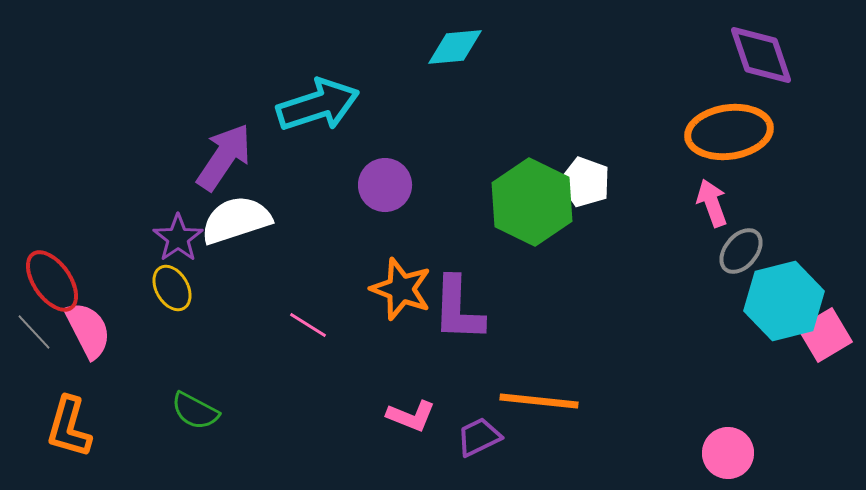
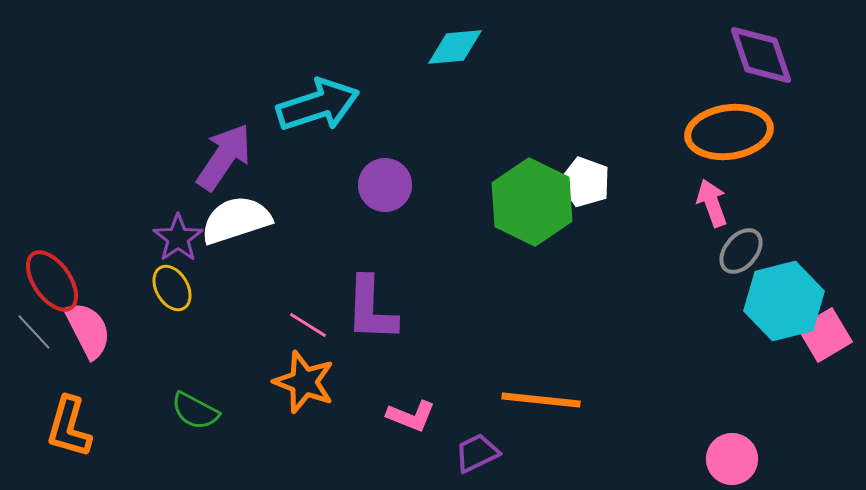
orange star: moved 97 px left, 93 px down
purple L-shape: moved 87 px left
orange line: moved 2 px right, 1 px up
purple trapezoid: moved 2 px left, 16 px down
pink circle: moved 4 px right, 6 px down
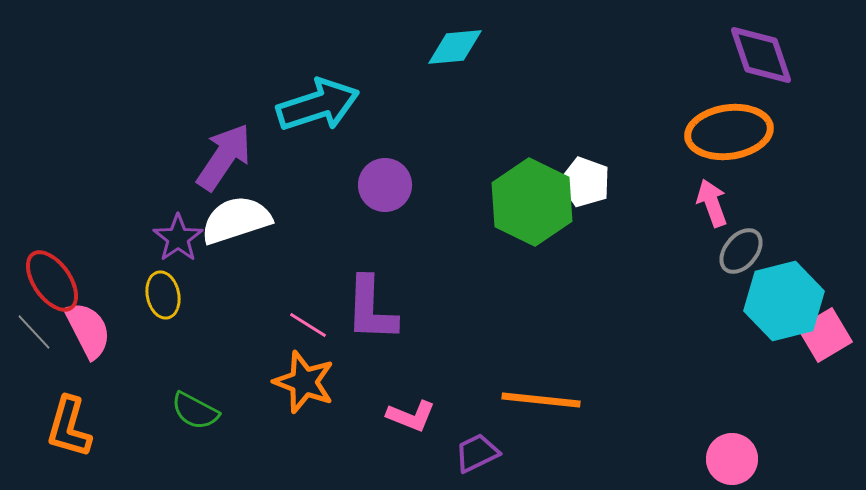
yellow ellipse: moved 9 px left, 7 px down; rotated 18 degrees clockwise
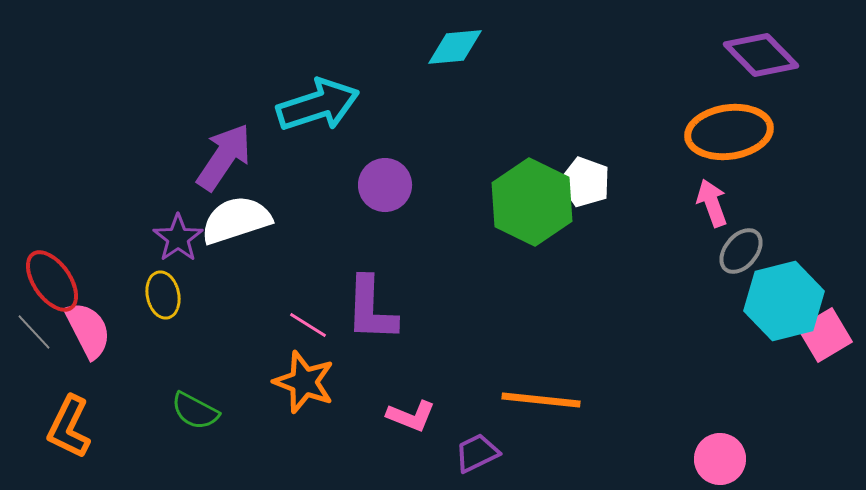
purple diamond: rotated 26 degrees counterclockwise
orange L-shape: rotated 10 degrees clockwise
pink circle: moved 12 px left
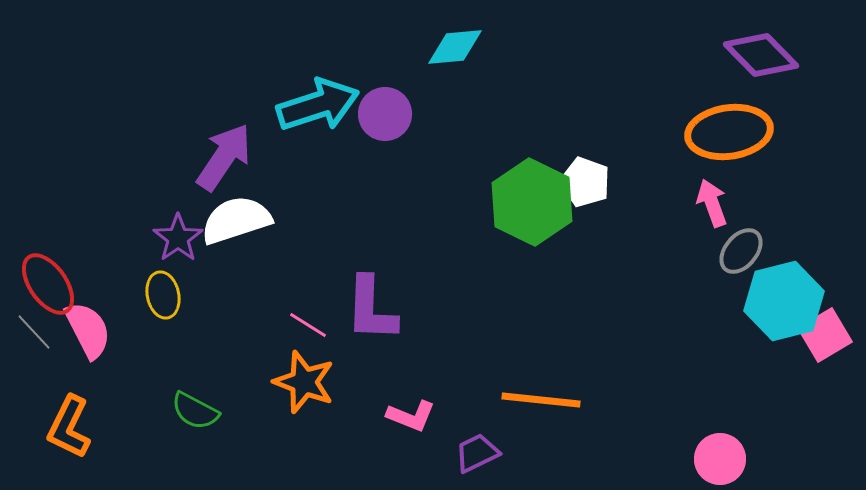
purple circle: moved 71 px up
red ellipse: moved 4 px left, 3 px down
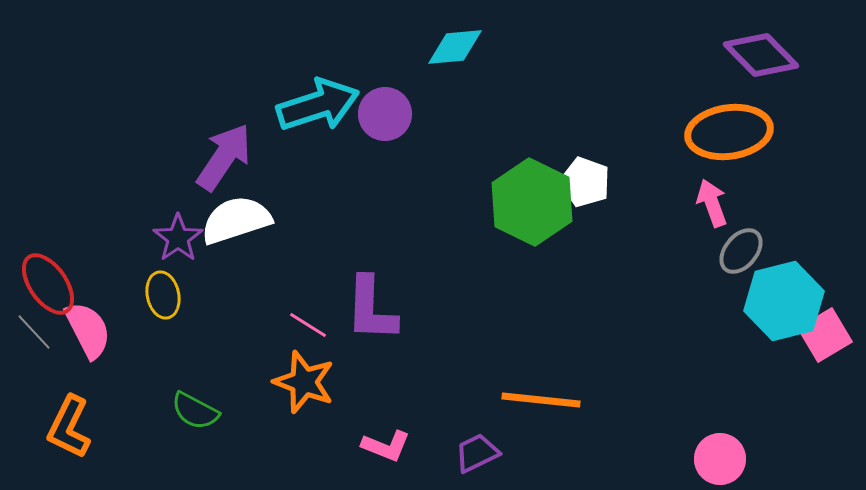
pink L-shape: moved 25 px left, 30 px down
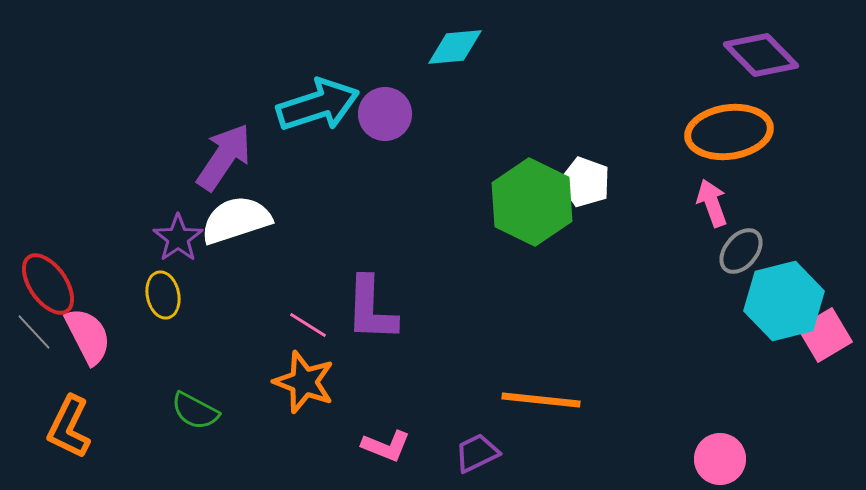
pink semicircle: moved 6 px down
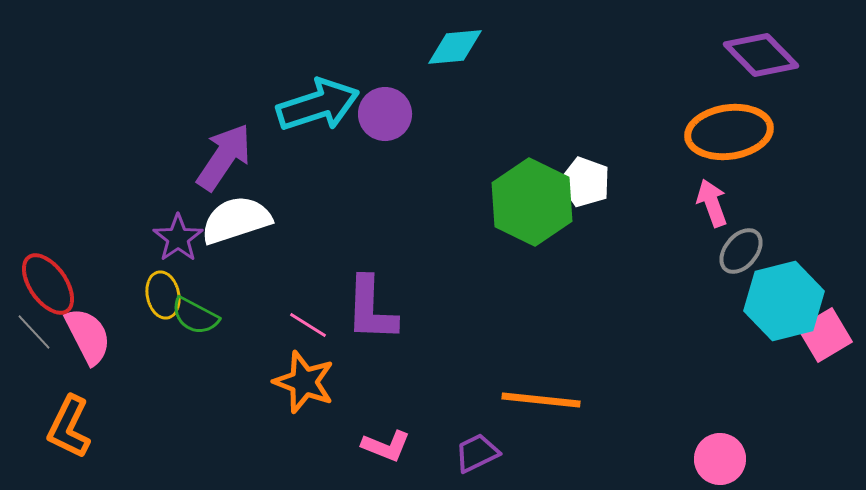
green semicircle: moved 95 px up
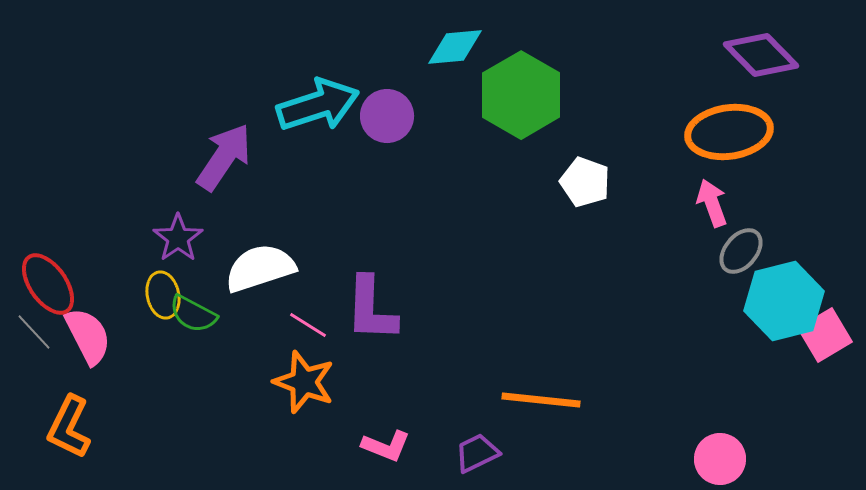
purple circle: moved 2 px right, 2 px down
green hexagon: moved 11 px left, 107 px up; rotated 4 degrees clockwise
white semicircle: moved 24 px right, 48 px down
green semicircle: moved 2 px left, 2 px up
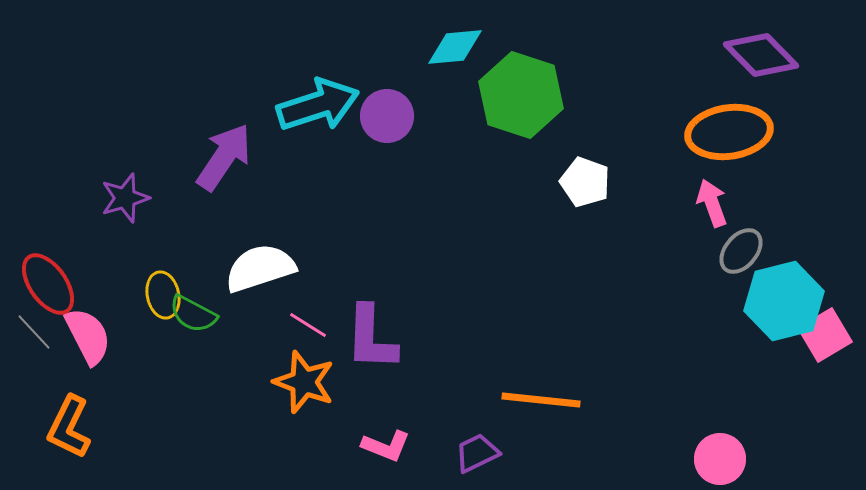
green hexagon: rotated 12 degrees counterclockwise
purple star: moved 53 px left, 40 px up; rotated 18 degrees clockwise
purple L-shape: moved 29 px down
